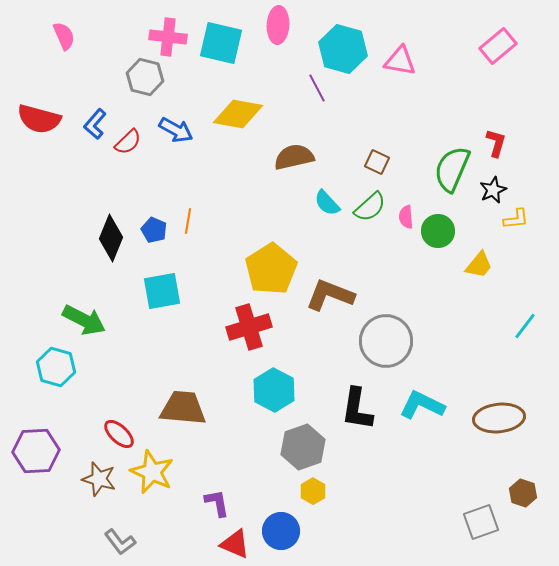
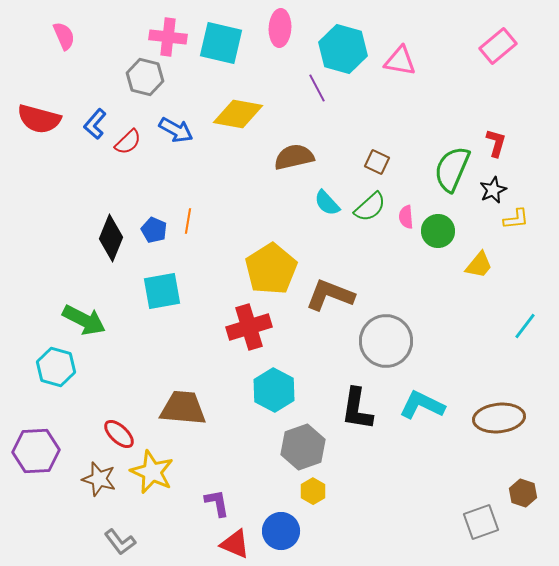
pink ellipse at (278, 25): moved 2 px right, 3 px down
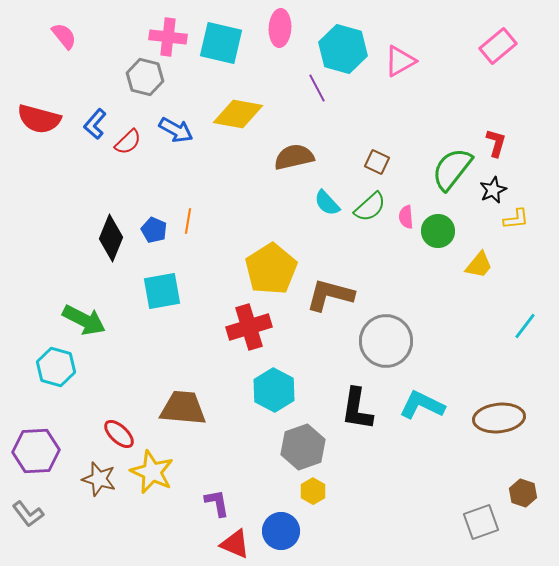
pink semicircle at (64, 36): rotated 16 degrees counterclockwise
pink triangle at (400, 61): rotated 40 degrees counterclockwise
green semicircle at (452, 169): rotated 15 degrees clockwise
brown L-shape at (330, 295): rotated 6 degrees counterclockwise
gray L-shape at (120, 542): moved 92 px left, 28 px up
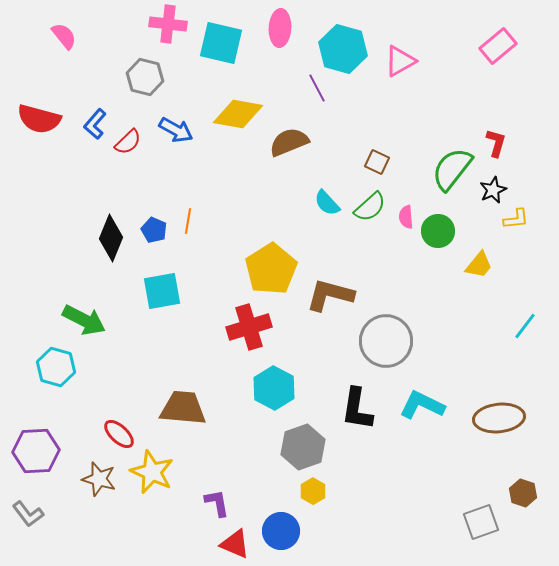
pink cross at (168, 37): moved 13 px up
brown semicircle at (294, 157): moved 5 px left, 15 px up; rotated 9 degrees counterclockwise
cyan hexagon at (274, 390): moved 2 px up
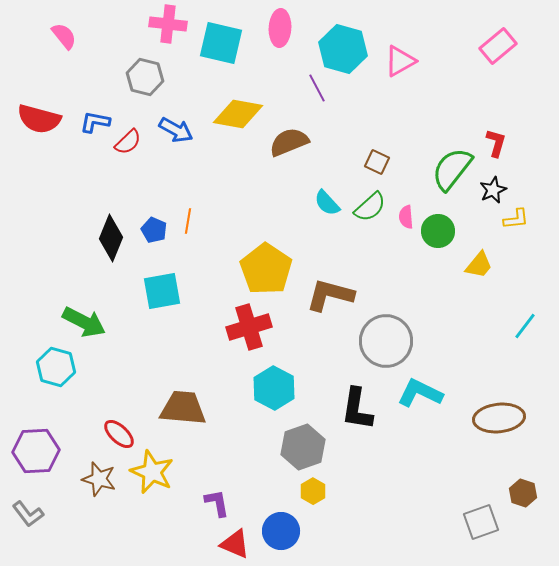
blue L-shape at (95, 124): moved 2 px up; rotated 60 degrees clockwise
yellow pentagon at (271, 269): moved 5 px left; rotated 6 degrees counterclockwise
green arrow at (84, 320): moved 2 px down
cyan L-shape at (422, 405): moved 2 px left, 12 px up
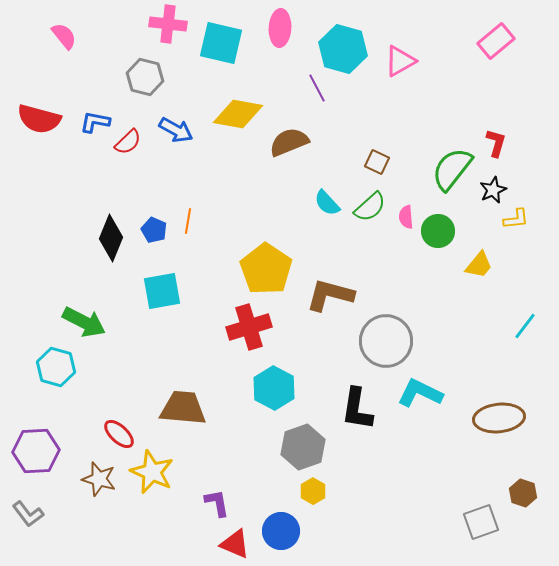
pink rectangle at (498, 46): moved 2 px left, 5 px up
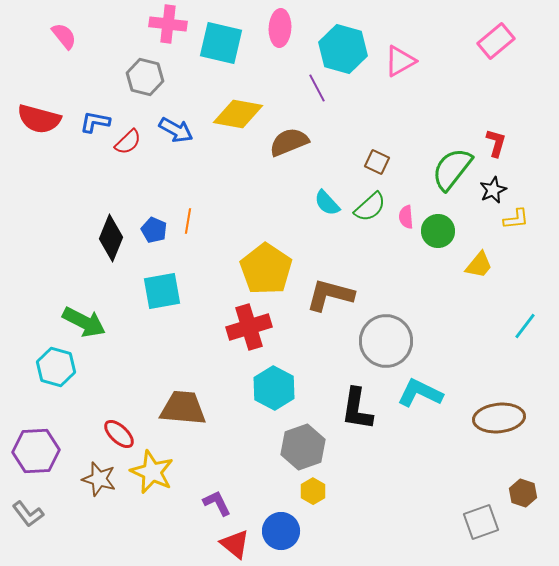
purple L-shape at (217, 503): rotated 16 degrees counterclockwise
red triangle at (235, 544): rotated 16 degrees clockwise
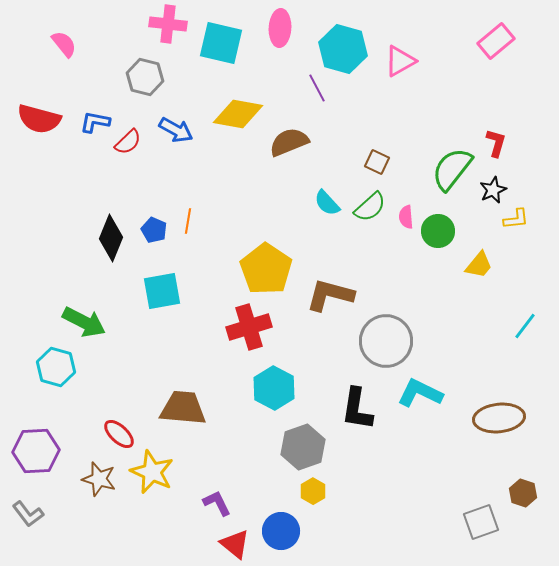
pink semicircle at (64, 36): moved 8 px down
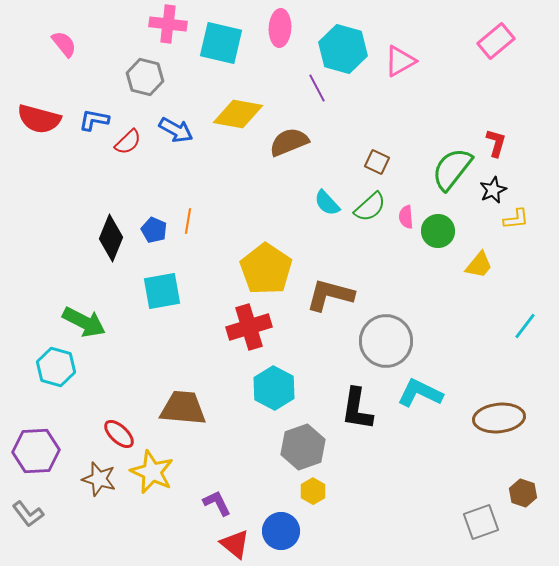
blue L-shape at (95, 122): moved 1 px left, 2 px up
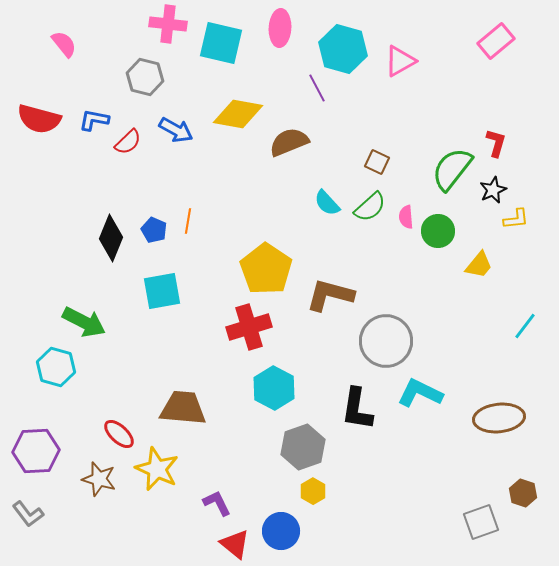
yellow star at (152, 472): moved 5 px right, 3 px up
